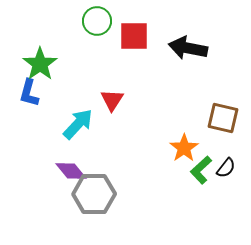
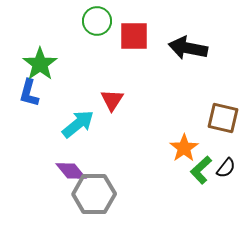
cyan arrow: rotated 8 degrees clockwise
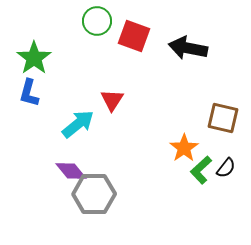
red square: rotated 20 degrees clockwise
green star: moved 6 px left, 6 px up
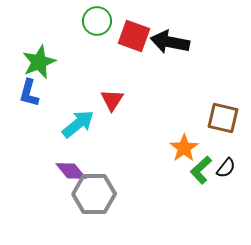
black arrow: moved 18 px left, 6 px up
green star: moved 5 px right, 4 px down; rotated 12 degrees clockwise
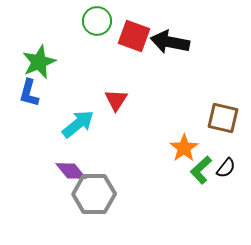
red triangle: moved 4 px right
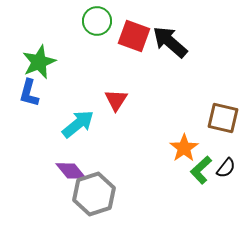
black arrow: rotated 30 degrees clockwise
gray hexagon: rotated 18 degrees counterclockwise
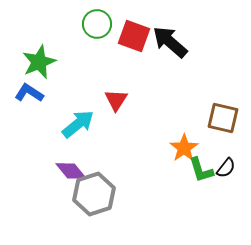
green circle: moved 3 px down
blue L-shape: rotated 108 degrees clockwise
green L-shape: rotated 64 degrees counterclockwise
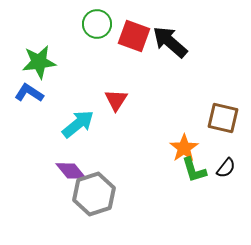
green star: rotated 16 degrees clockwise
green L-shape: moved 7 px left
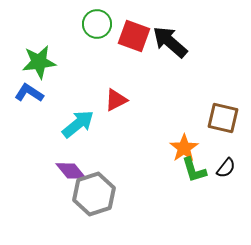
red triangle: rotated 30 degrees clockwise
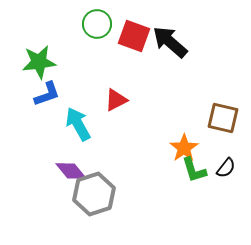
blue L-shape: moved 18 px right, 1 px down; rotated 128 degrees clockwise
cyan arrow: rotated 80 degrees counterclockwise
